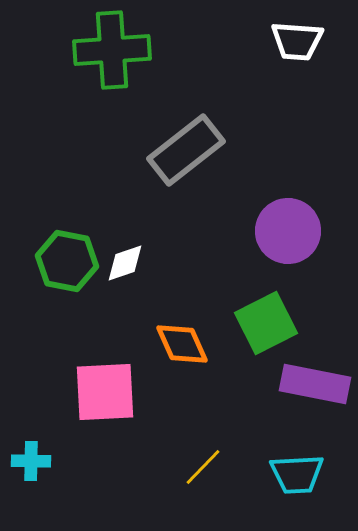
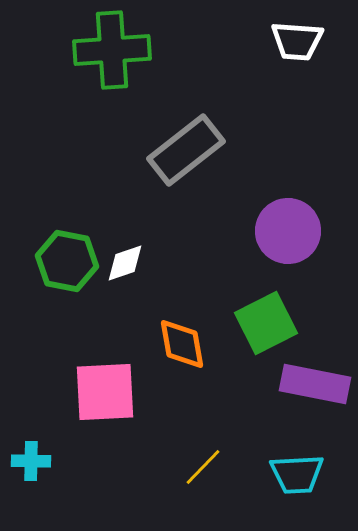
orange diamond: rotated 14 degrees clockwise
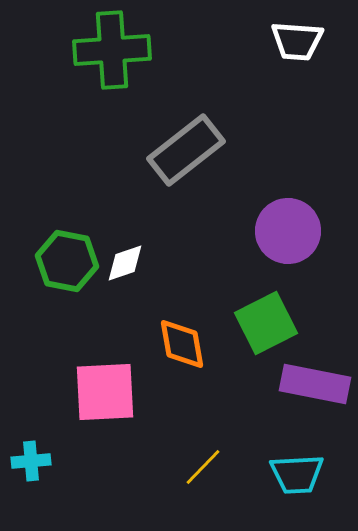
cyan cross: rotated 6 degrees counterclockwise
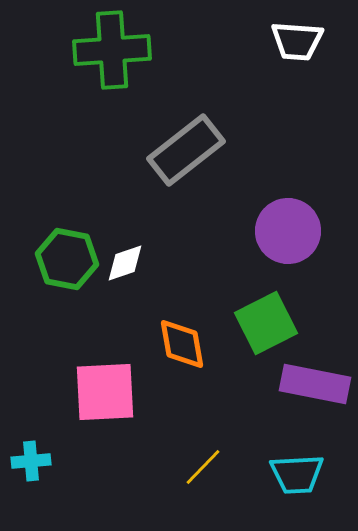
green hexagon: moved 2 px up
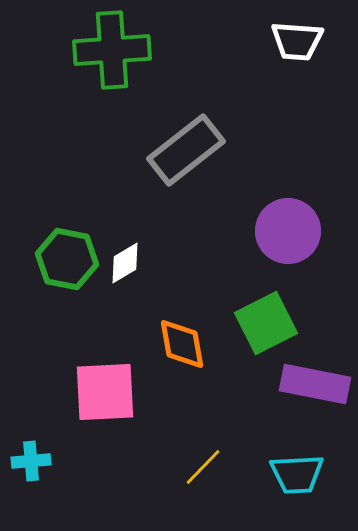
white diamond: rotated 12 degrees counterclockwise
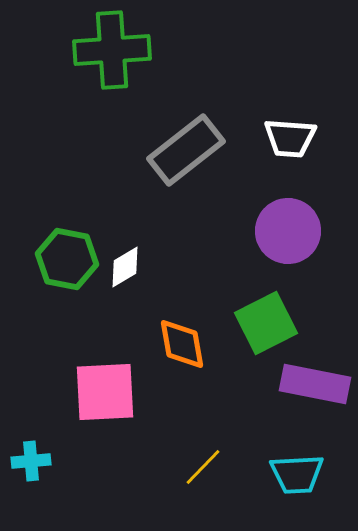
white trapezoid: moved 7 px left, 97 px down
white diamond: moved 4 px down
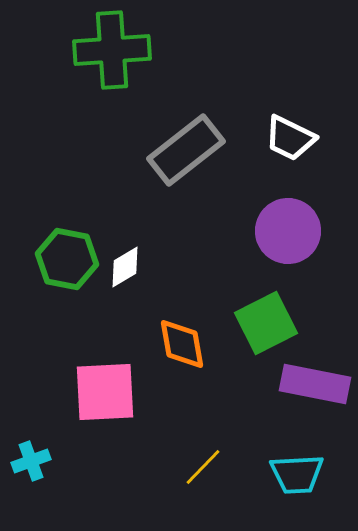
white trapezoid: rotated 22 degrees clockwise
cyan cross: rotated 15 degrees counterclockwise
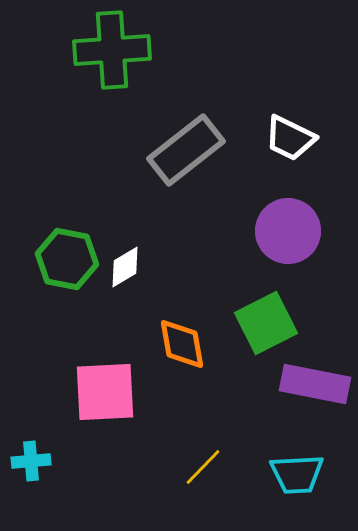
cyan cross: rotated 15 degrees clockwise
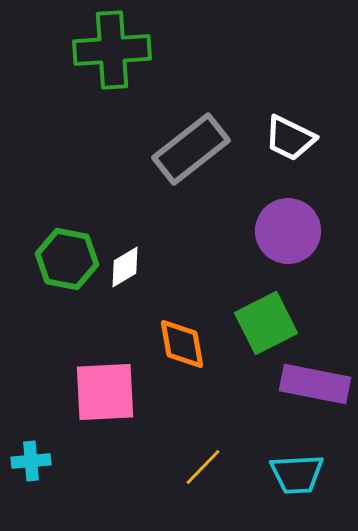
gray rectangle: moved 5 px right, 1 px up
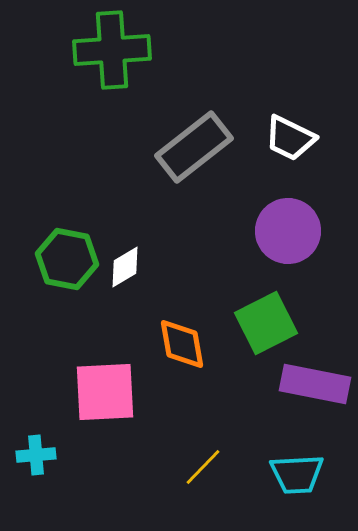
gray rectangle: moved 3 px right, 2 px up
cyan cross: moved 5 px right, 6 px up
